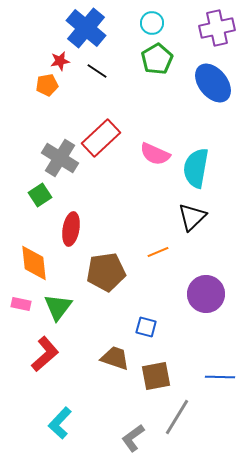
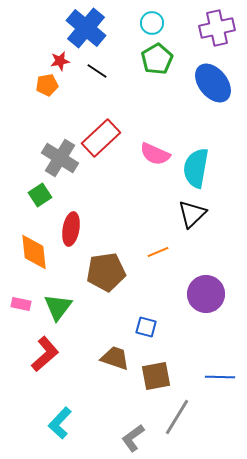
black triangle: moved 3 px up
orange diamond: moved 11 px up
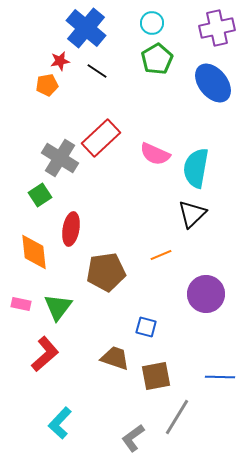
orange line: moved 3 px right, 3 px down
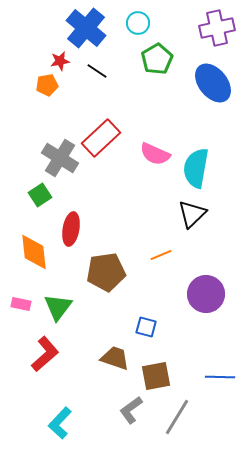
cyan circle: moved 14 px left
gray L-shape: moved 2 px left, 28 px up
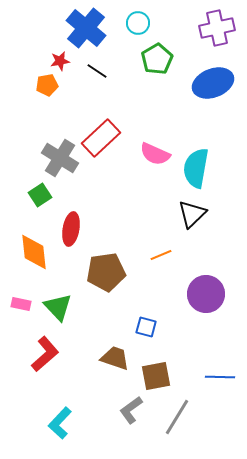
blue ellipse: rotated 72 degrees counterclockwise
green triangle: rotated 20 degrees counterclockwise
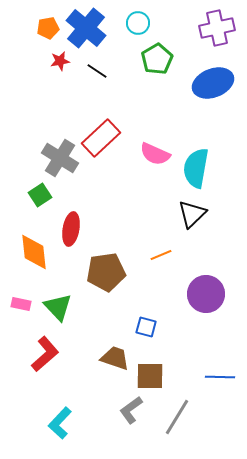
orange pentagon: moved 1 px right, 57 px up
brown square: moved 6 px left; rotated 12 degrees clockwise
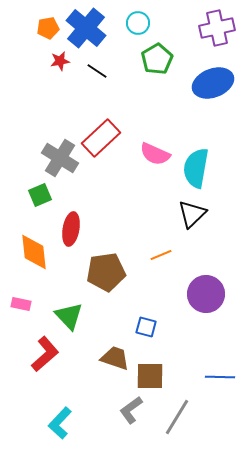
green square: rotated 10 degrees clockwise
green triangle: moved 11 px right, 9 px down
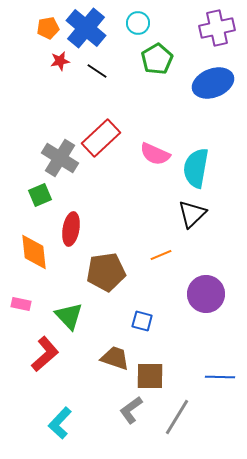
blue square: moved 4 px left, 6 px up
